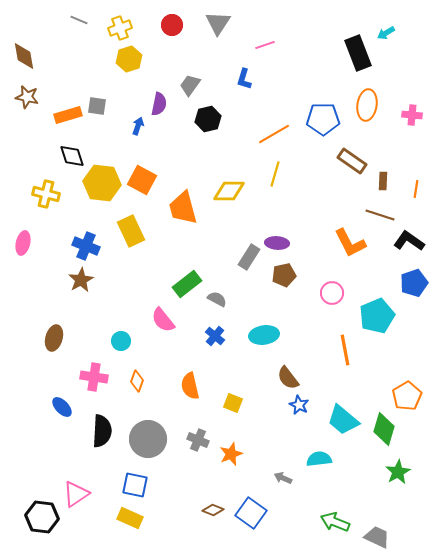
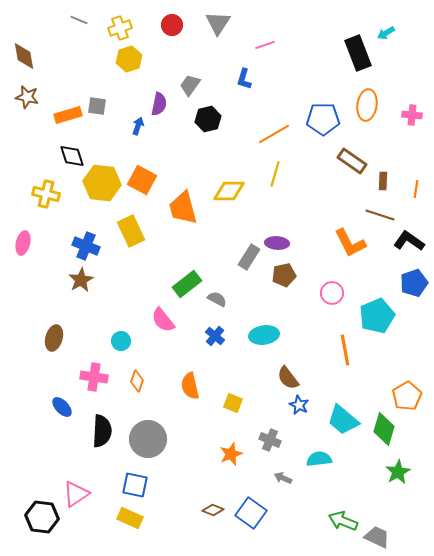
gray cross at (198, 440): moved 72 px right
green arrow at (335, 522): moved 8 px right, 1 px up
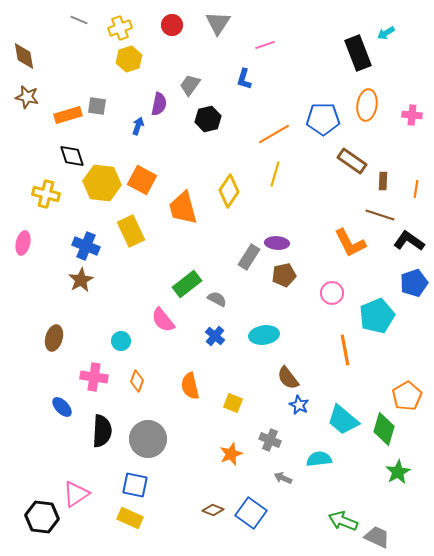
yellow diamond at (229, 191): rotated 56 degrees counterclockwise
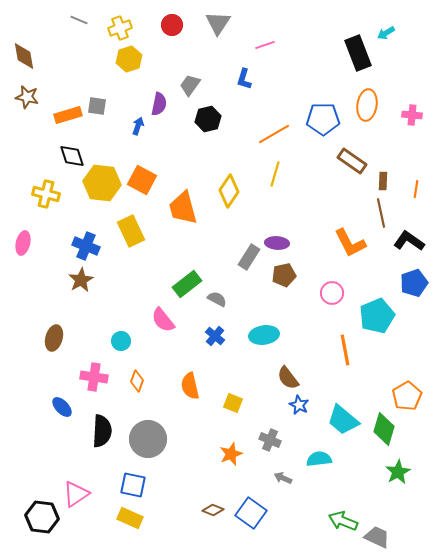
brown line at (380, 215): moved 1 px right, 2 px up; rotated 60 degrees clockwise
blue square at (135, 485): moved 2 px left
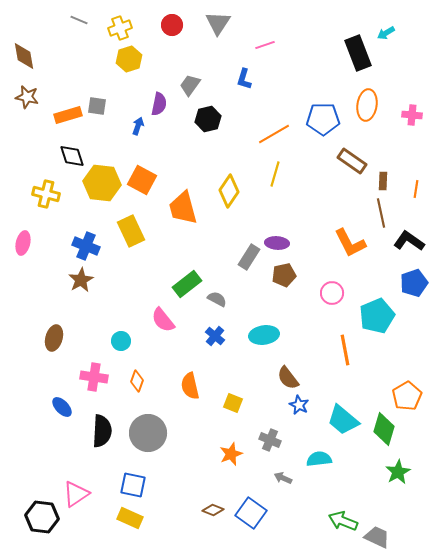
gray circle at (148, 439): moved 6 px up
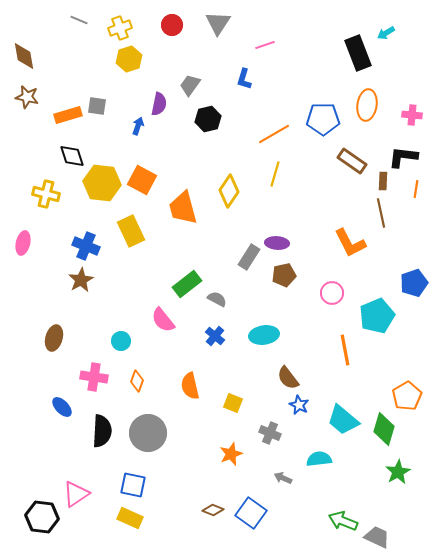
black L-shape at (409, 241): moved 6 px left, 84 px up; rotated 28 degrees counterclockwise
gray cross at (270, 440): moved 7 px up
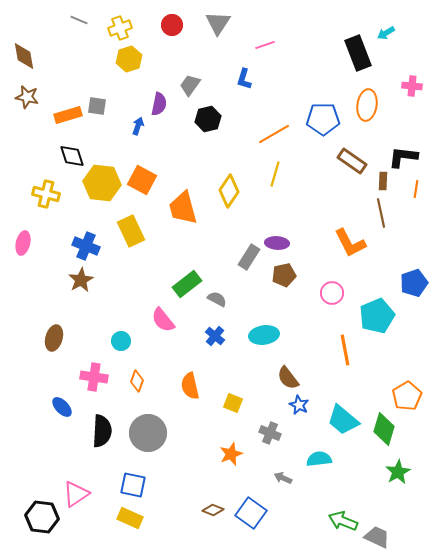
pink cross at (412, 115): moved 29 px up
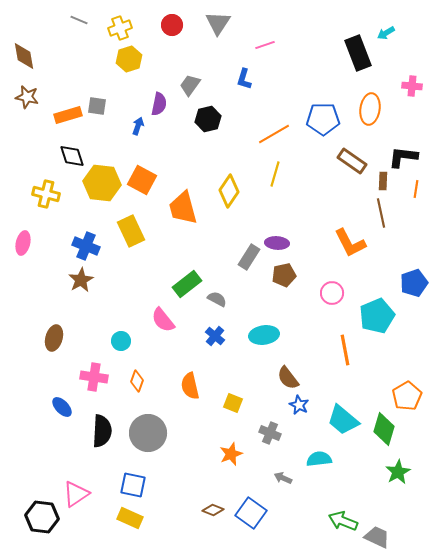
orange ellipse at (367, 105): moved 3 px right, 4 px down
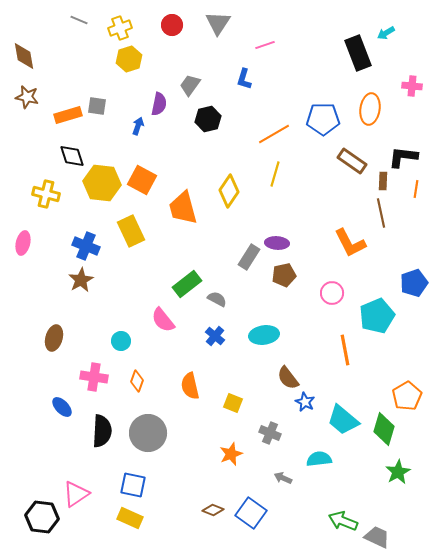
blue star at (299, 405): moved 6 px right, 3 px up
